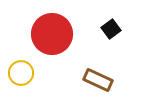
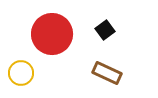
black square: moved 6 px left, 1 px down
brown rectangle: moved 9 px right, 7 px up
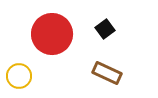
black square: moved 1 px up
yellow circle: moved 2 px left, 3 px down
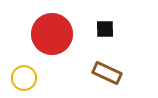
black square: rotated 36 degrees clockwise
yellow circle: moved 5 px right, 2 px down
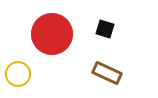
black square: rotated 18 degrees clockwise
yellow circle: moved 6 px left, 4 px up
